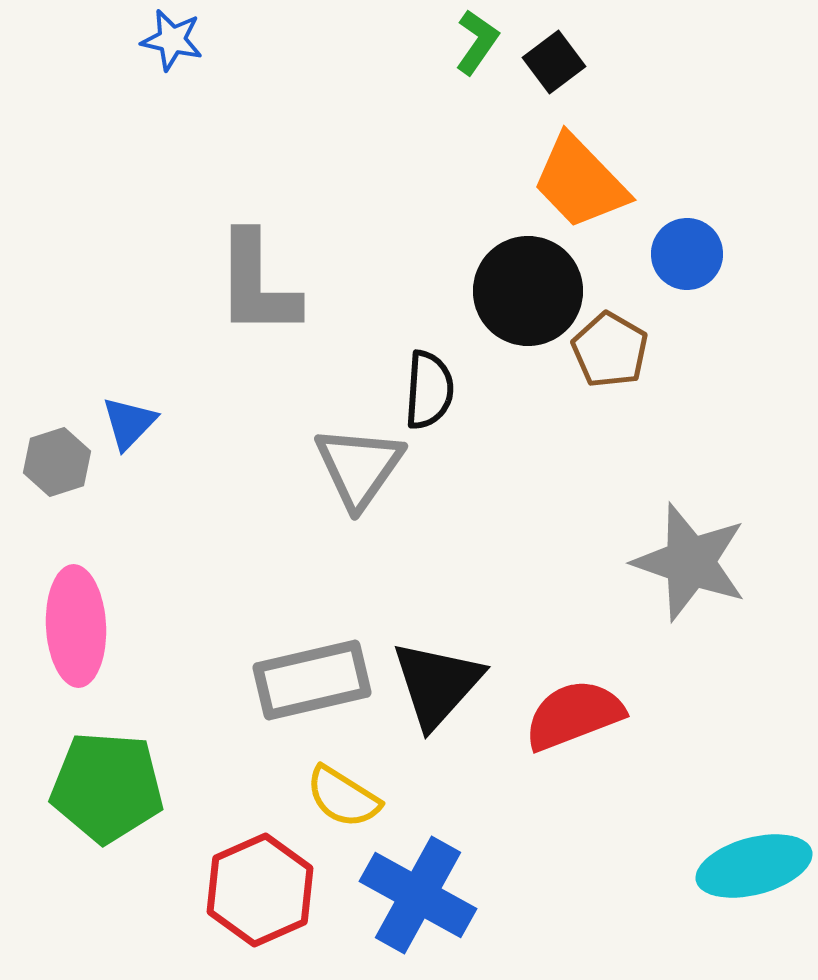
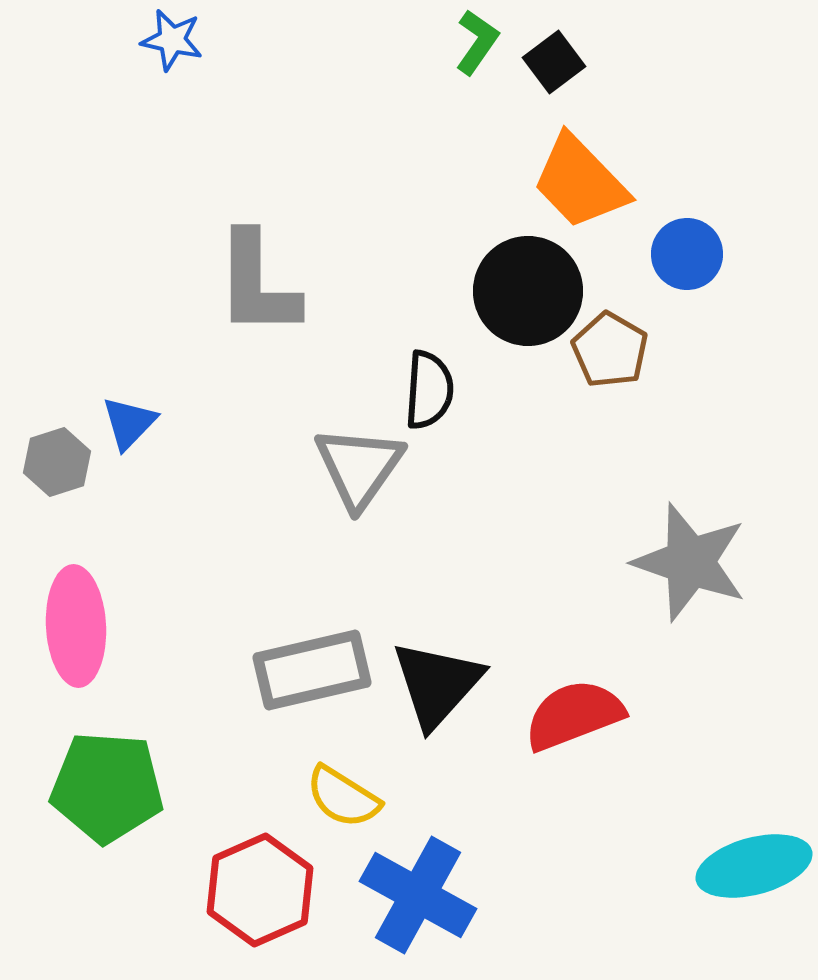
gray rectangle: moved 10 px up
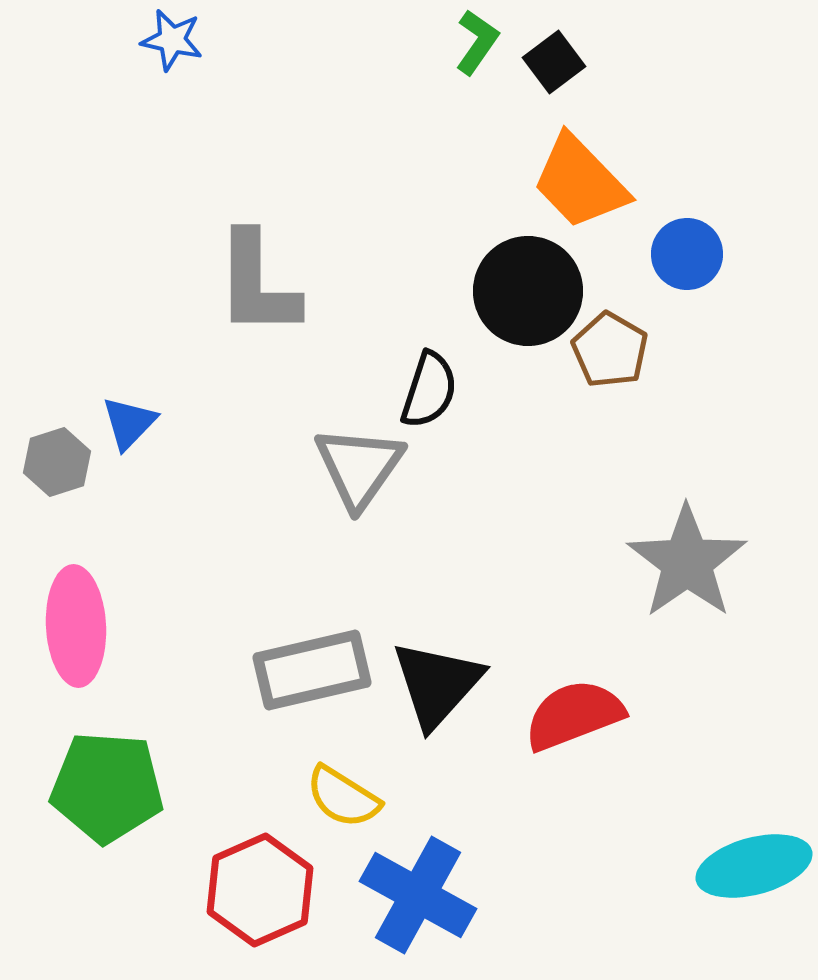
black semicircle: rotated 14 degrees clockwise
gray star: moved 3 px left; rotated 18 degrees clockwise
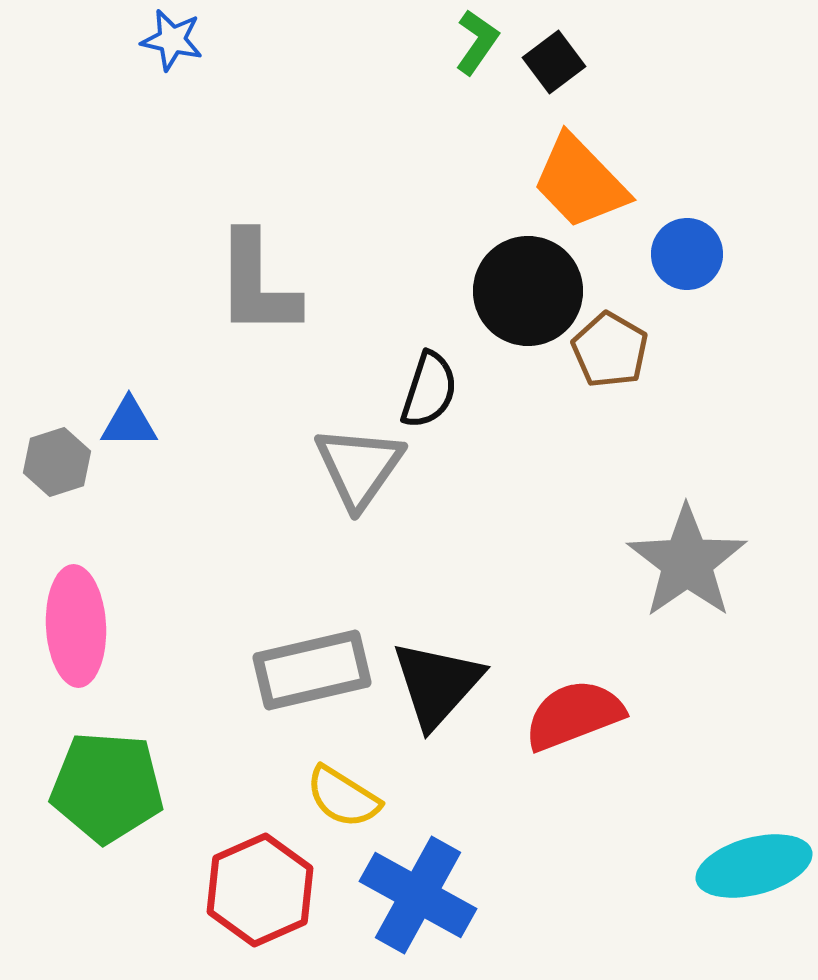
blue triangle: rotated 46 degrees clockwise
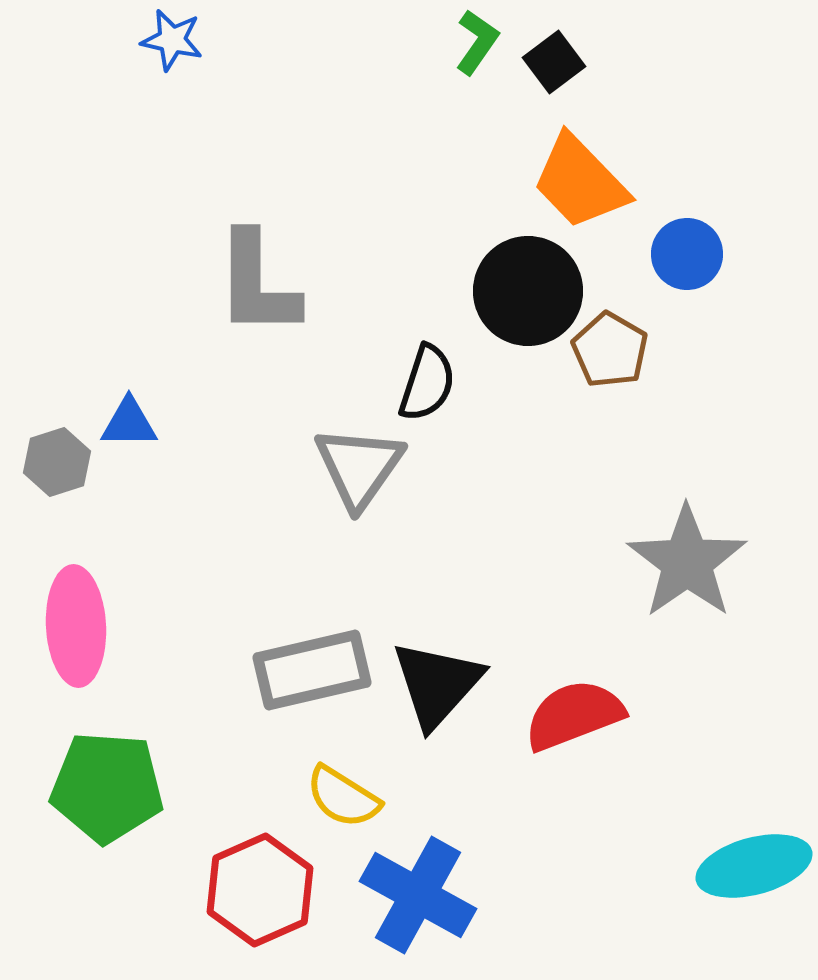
black semicircle: moved 2 px left, 7 px up
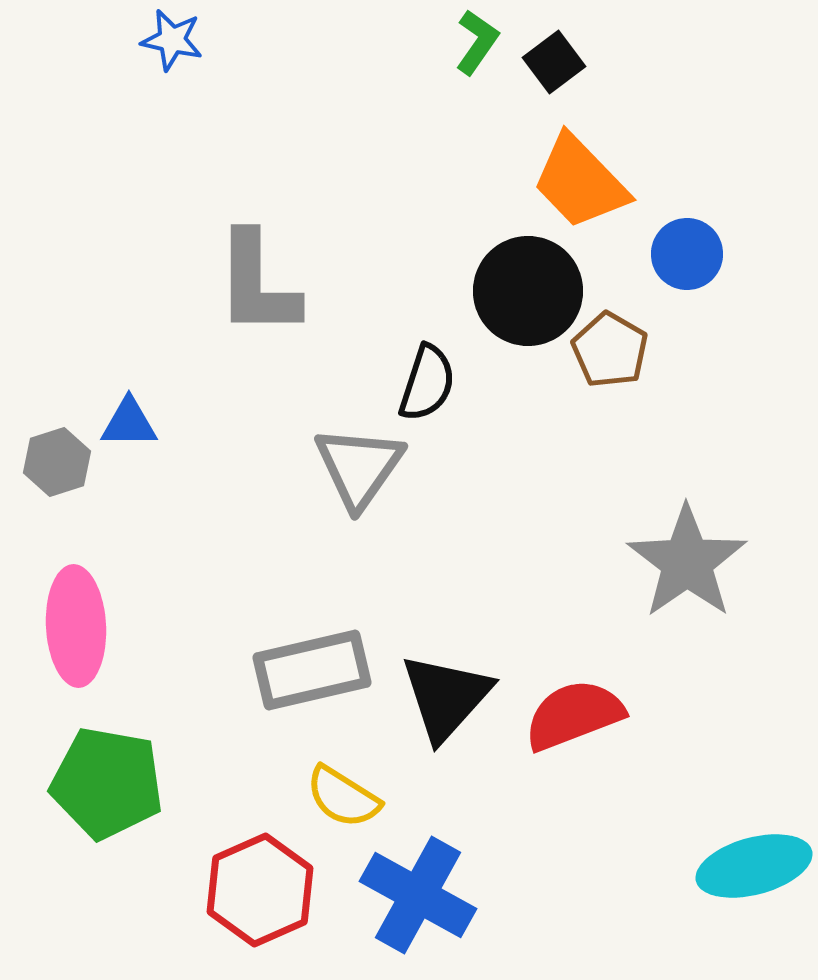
black triangle: moved 9 px right, 13 px down
green pentagon: moved 4 px up; rotated 6 degrees clockwise
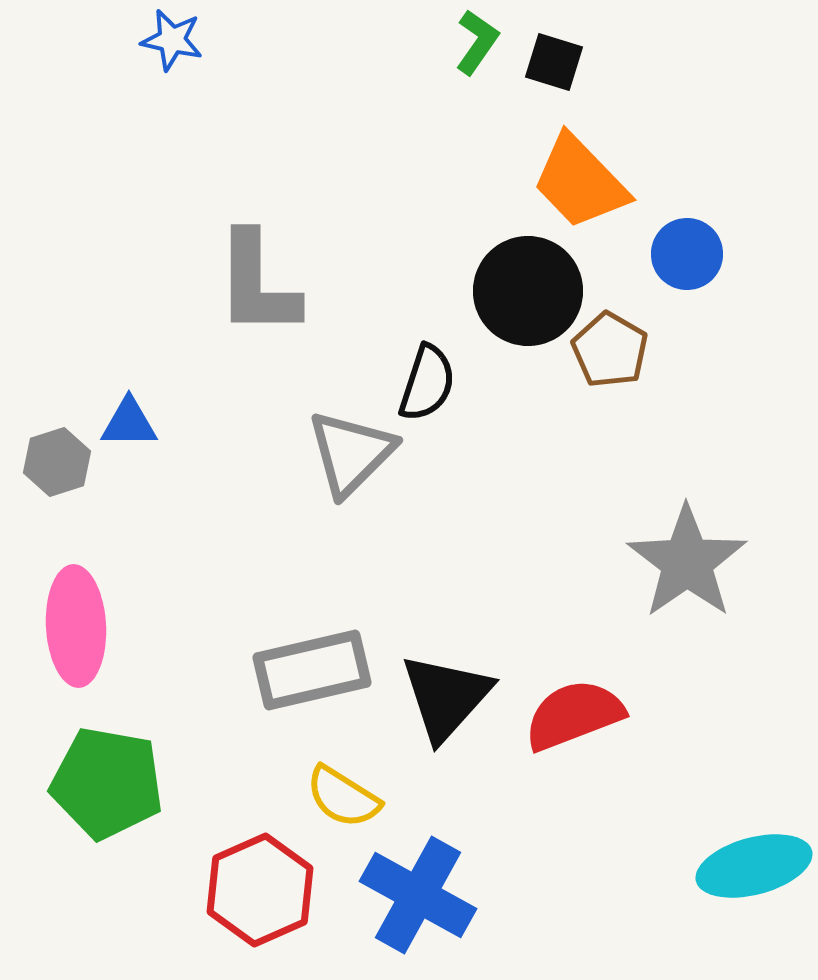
black square: rotated 36 degrees counterclockwise
gray triangle: moved 8 px left, 14 px up; rotated 10 degrees clockwise
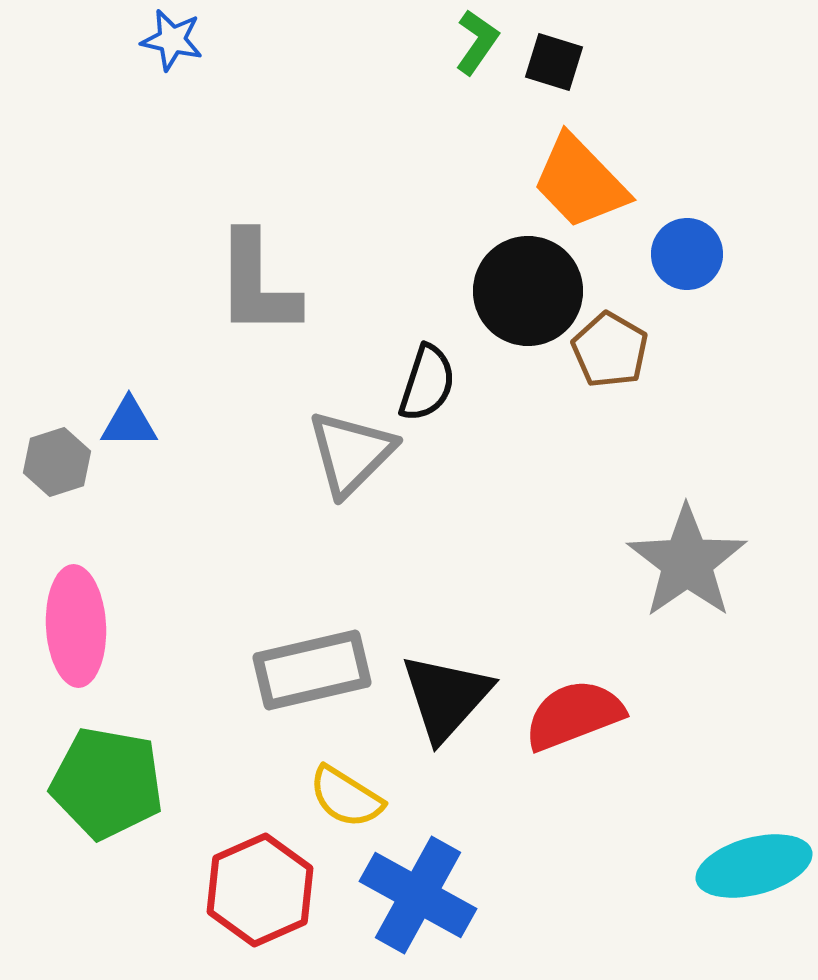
yellow semicircle: moved 3 px right
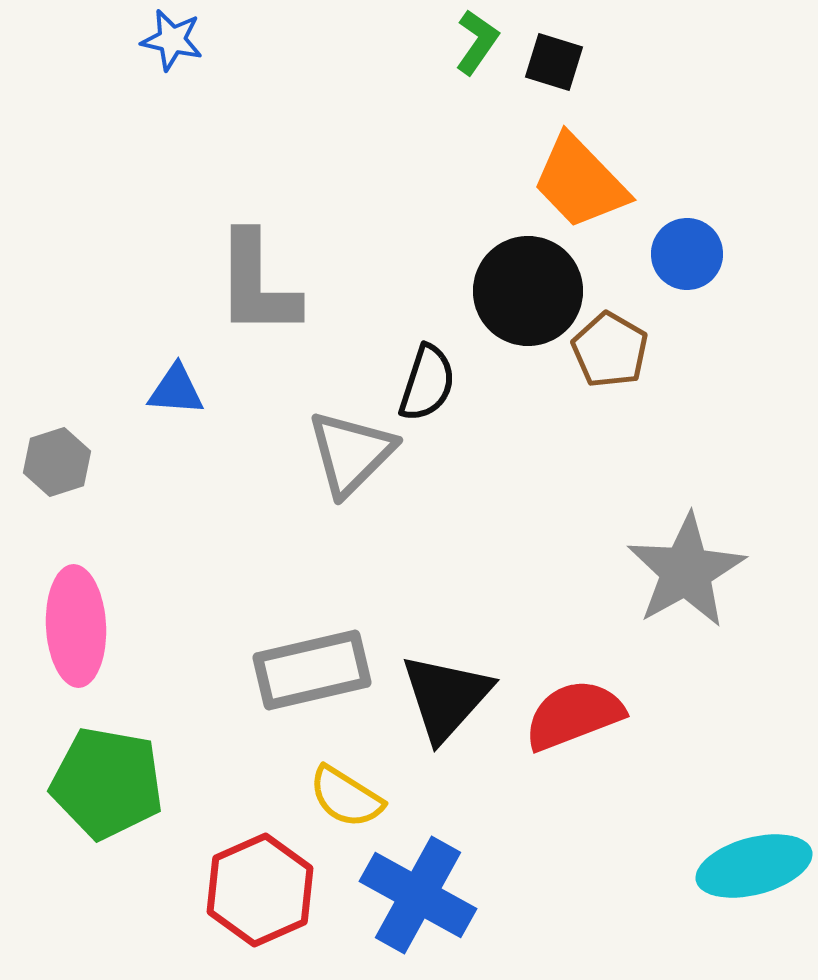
blue triangle: moved 47 px right, 33 px up; rotated 4 degrees clockwise
gray star: moved 1 px left, 9 px down; rotated 6 degrees clockwise
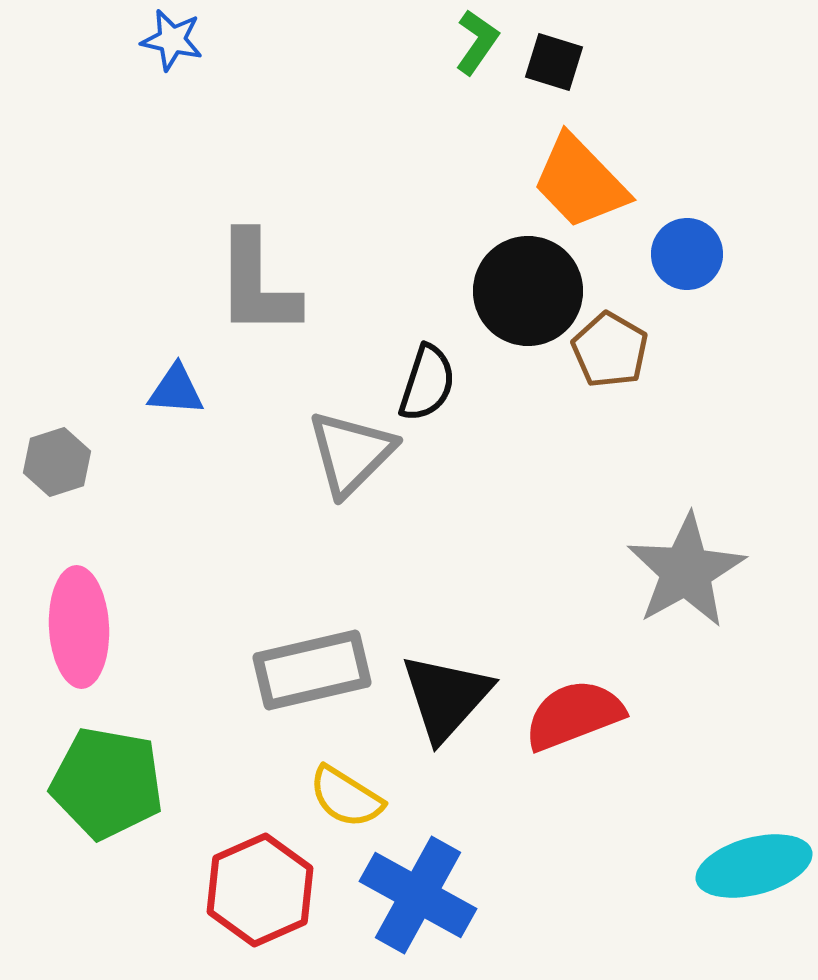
pink ellipse: moved 3 px right, 1 px down
